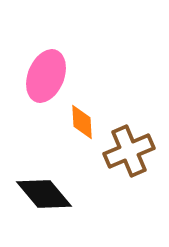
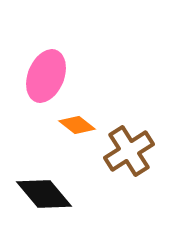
orange diamond: moved 5 px left, 3 px down; rotated 48 degrees counterclockwise
brown cross: rotated 9 degrees counterclockwise
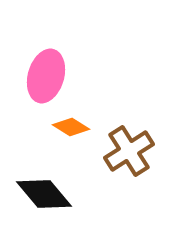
pink ellipse: rotated 6 degrees counterclockwise
orange diamond: moved 6 px left, 2 px down; rotated 6 degrees counterclockwise
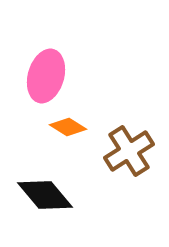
orange diamond: moved 3 px left
black diamond: moved 1 px right, 1 px down
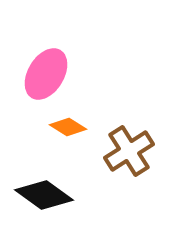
pink ellipse: moved 2 px up; rotated 15 degrees clockwise
black diamond: moved 1 px left; rotated 14 degrees counterclockwise
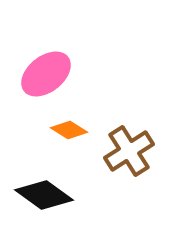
pink ellipse: rotated 21 degrees clockwise
orange diamond: moved 1 px right, 3 px down
